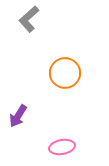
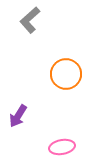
gray L-shape: moved 1 px right, 1 px down
orange circle: moved 1 px right, 1 px down
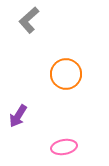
gray L-shape: moved 1 px left
pink ellipse: moved 2 px right
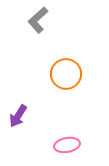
gray L-shape: moved 9 px right
pink ellipse: moved 3 px right, 2 px up
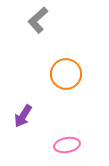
purple arrow: moved 5 px right
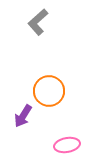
gray L-shape: moved 2 px down
orange circle: moved 17 px left, 17 px down
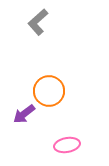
purple arrow: moved 1 px right, 2 px up; rotated 20 degrees clockwise
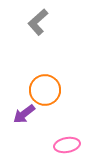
orange circle: moved 4 px left, 1 px up
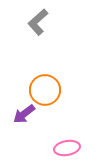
pink ellipse: moved 3 px down
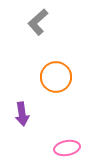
orange circle: moved 11 px right, 13 px up
purple arrow: moved 2 px left; rotated 60 degrees counterclockwise
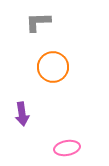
gray L-shape: rotated 40 degrees clockwise
orange circle: moved 3 px left, 10 px up
